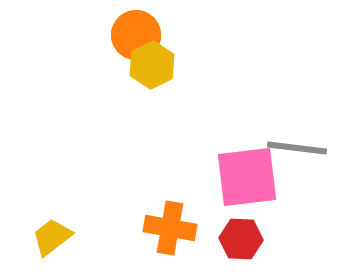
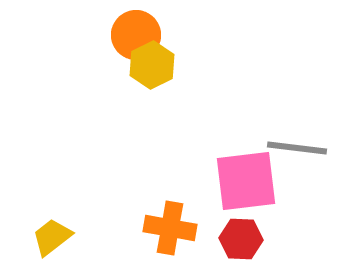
pink square: moved 1 px left, 4 px down
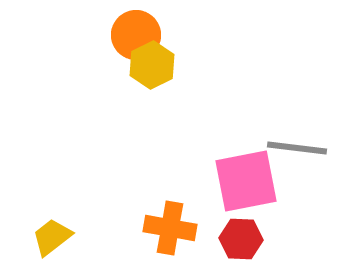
pink square: rotated 4 degrees counterclockwise
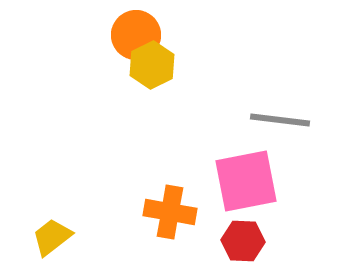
gray line: moved 17 px left, 28 px up
orange cross: moved 16 px up
red hexagon: moved 2 px right, 2 px down
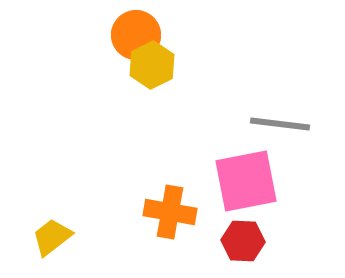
gray line: moved 4 px down
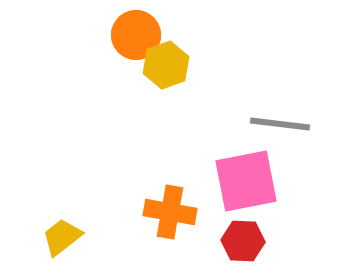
yellow hexagon: moved 14 px right; rotated 6 degrees clockwise
yellow trapezoid: moved 10 px right
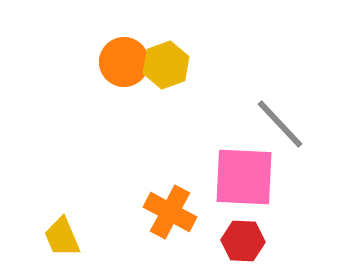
orange circle: moved 12 px left, 27 px down
gray line: rotated 40 degrees clockwise
pink square: moved 2 px left, 4 px up; rotated 14 degrees clockwise
orange cross: rotated 18 degrees clockwise
yellow trapezoid: rotated 75 degrees counterclockwise
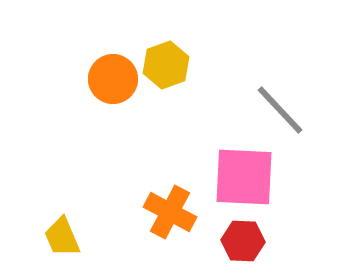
orange circle: moved 11 px left, 17 px down
gray line: moved 14 px up
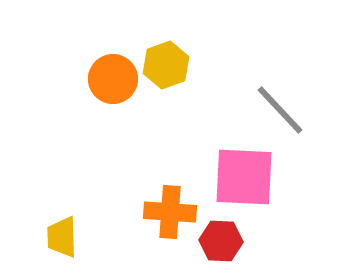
orange cross: rotated 24 degrees counterclockwise
yellow trapezoid: rotated 21 degrees clockwise
red hexagon: moved 22 px left
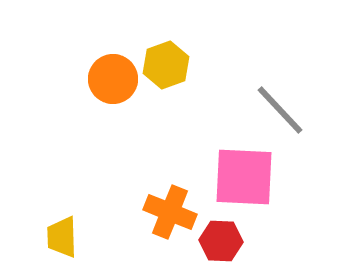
orange cross: rotated 18 degrees clockwise
